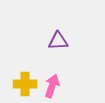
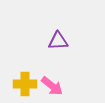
pink arrow: rotated 110 degrees clockwise
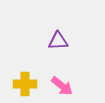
pink arrow: moved 10 px right
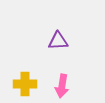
pink arrow: rotated 60 degrees clockwise
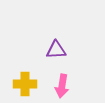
purple triangle: moved 2 px left, 9 px down
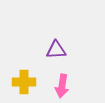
yellow cross: moved 1 px left, 2 px up
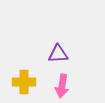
purple triangle: moved 2 px right, 4 px down
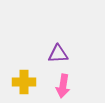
pink arrow: moved 1 px right
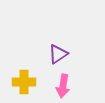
purple triangle: rotated 30 degrees counterclockwise
